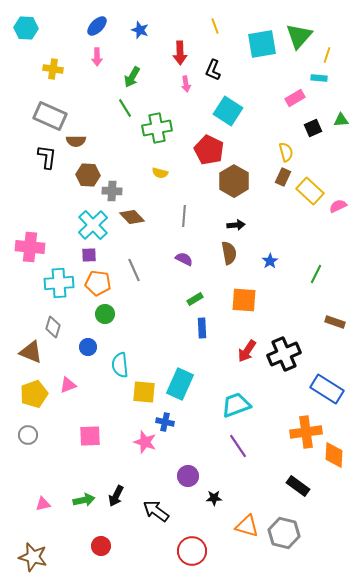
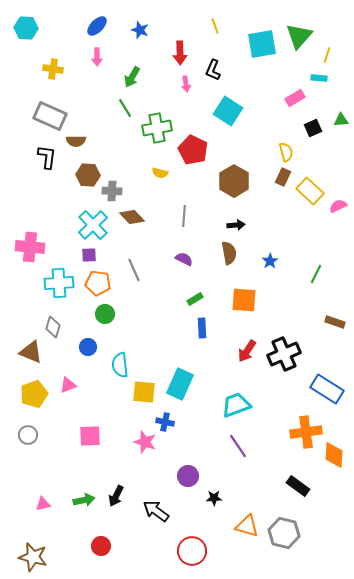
red pentagon at (209, 150): moved 16 px left
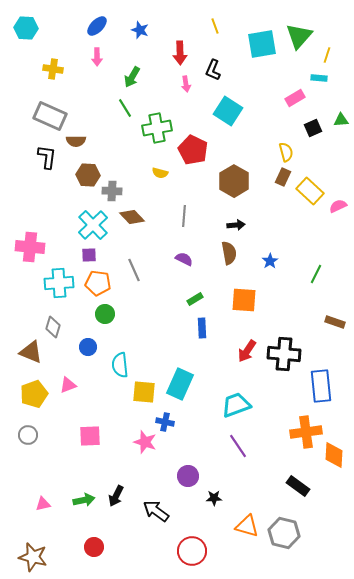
black cross at (284, 354): rotated 28 degrees clockwise
blue rectangle at (327, 389): moved 6 px left, 3 px up; rotated 52 degrees clockwise
red circle at (101, 546): moved 7 px left, 1 px down
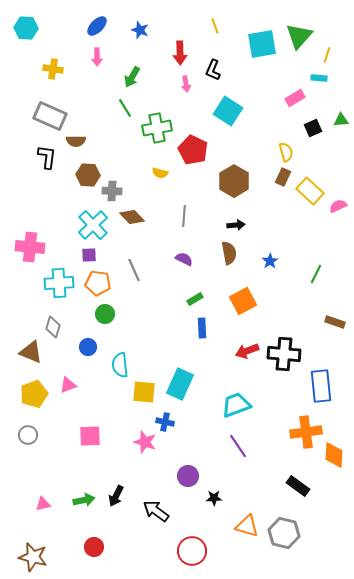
orange square at (244, 300): moved 1 px left, 1 px down; rotated 32 degrees counterclockwise
red arrow at (247, 351): rotated 35 degrees clockwise
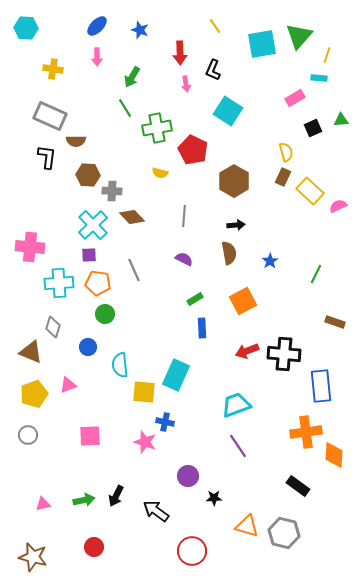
yellow line at (215, 26): rotated 14 degrees counterclockwise
cyan rectangle at (180, 384): moved 4 px left, 9 px up
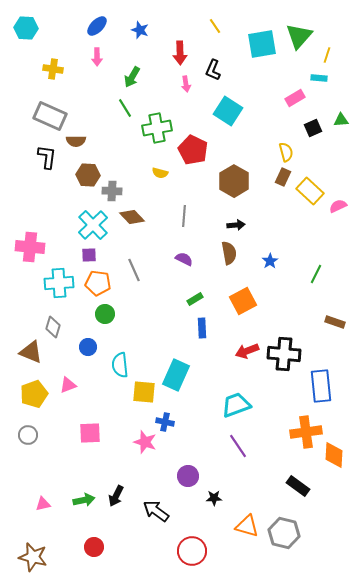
pink square at (90, 436): moved 3 px up
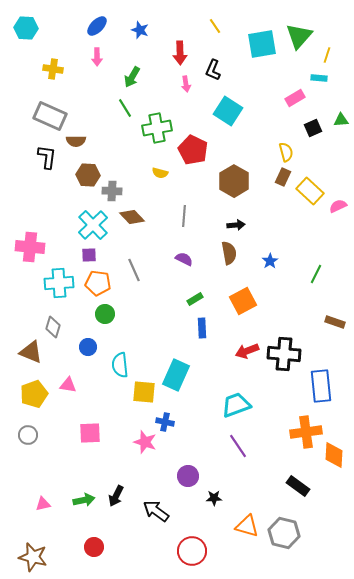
pink triangle at (68, 385): rotated 30 degrees clockwise
